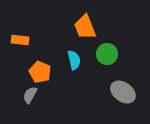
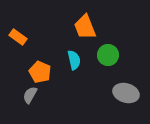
orange rectangle: moved 2 px left, 3 px up; rotated 30 degrees clockwise
green circle: moved 1 px right, 1 px down
gray ellipse: moved 3 px right, 1 px down; rotated 20 degrees counterclockwise
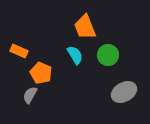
orange rectangle: moved 1 px right, 14 px down; rotated 12 degrees counterclockwise
cyan semicircle: moved 1 px right, 5 px up; rotated 18 degrees counterclockwise
orange pentagon: moved 1 px right, 1 px down
gray ellipse: moved 2 px left, 1 px up; rotated 45 degrees counterclockwise
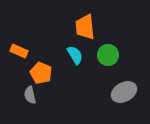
orange trapezoid: rotated 16 degrees clockwise
gray semicircle: rotated 42 degrees counterclockwise
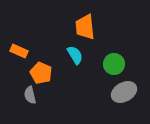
green circle: moved 6 px right, 9 px down
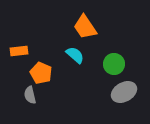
orange trapezoid: rotated 28 degrees counterclockwise
orange rectangle: rotated 30 degrees counterclockwise
cyan semicircle: rotated 18 degrees counterclockwise
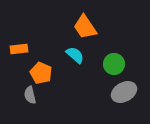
orange rectangle: moved 2 px up
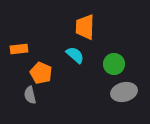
orange trapezoid: rotated 36 degrees clockwise
gray ellipse: rotated 15 degrees clockwise
